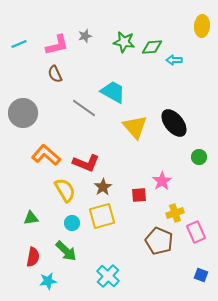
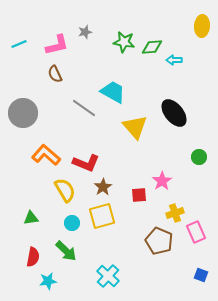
gray star: moved 4 px up
black ellipse: moved 10 px up
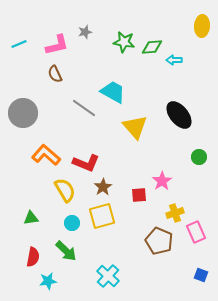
black ellipse: moved 5 px right, 2 px down
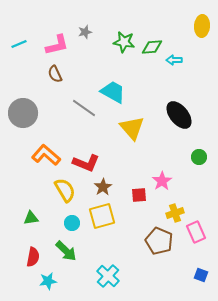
yellow triangle: moved 3 px left, 1 px down
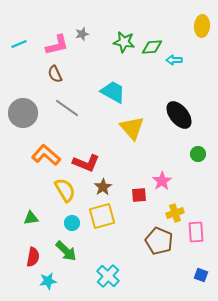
gray star: moved 3 px left, 2 px down
gray line: moved 17 px left
green circle: moved 1 px left, 3 px up
pink rectangle: rotated 20 degrees clockwise
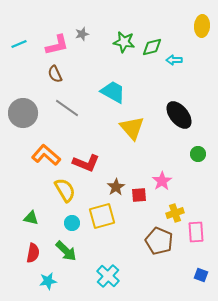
green diamond: rotated 10 degrees counterclockwise
brown star: moved 13 px right
green triangle: rotated 21 degrees clockwise
red semicircle: moved 4 px up
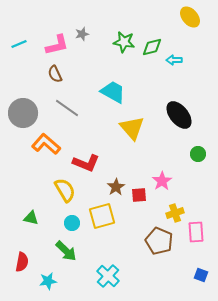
yellow ellipse: moved 12 px left, 9 px up; rotated 45 degrees counterclockwise
orange L-shape: moved 11 px up
red semicircle: moved 11 px left, 9 px down
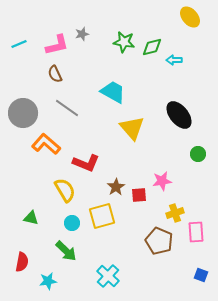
pink star: rotated 24 degrees clockwise
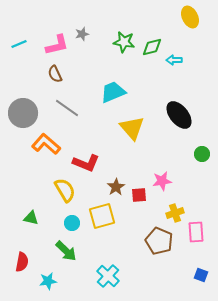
yellow ellipse: rotated 15 degrees clockwise
cyan trapezoid: rotated 52 degrees counterclockwise
green circle: moved 4 px right
